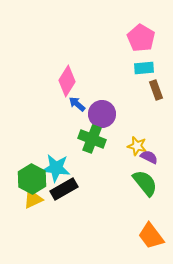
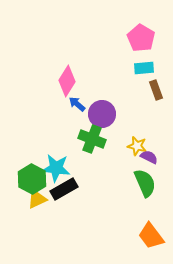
green semicircle: rotated 16 degrees clockwise
yellow triangle: moved 4 px right
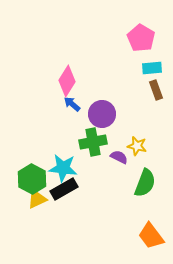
cyan rectangle: moved 8 px right
blue arrow: moved 5 px left
green cross: moved 1 px right, 3 px down; rotated 32 degrees counterclockwise
purple semicircle: moved 30 px left
cyan star: moved 7 px right
green semicircle: rotated 44 degrees clockwise
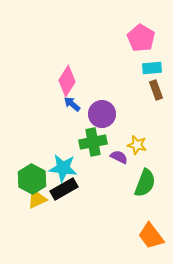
yellow star: moved 1 px up
